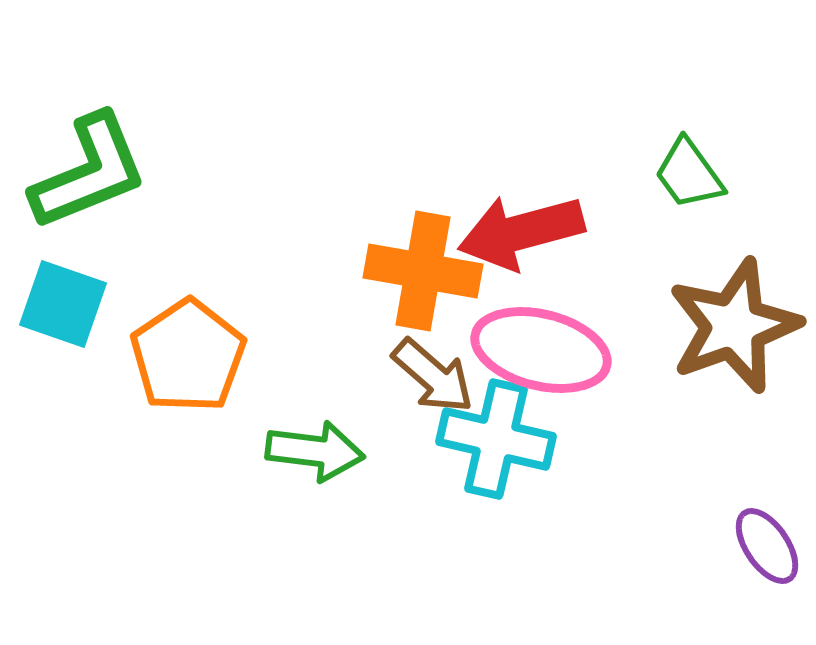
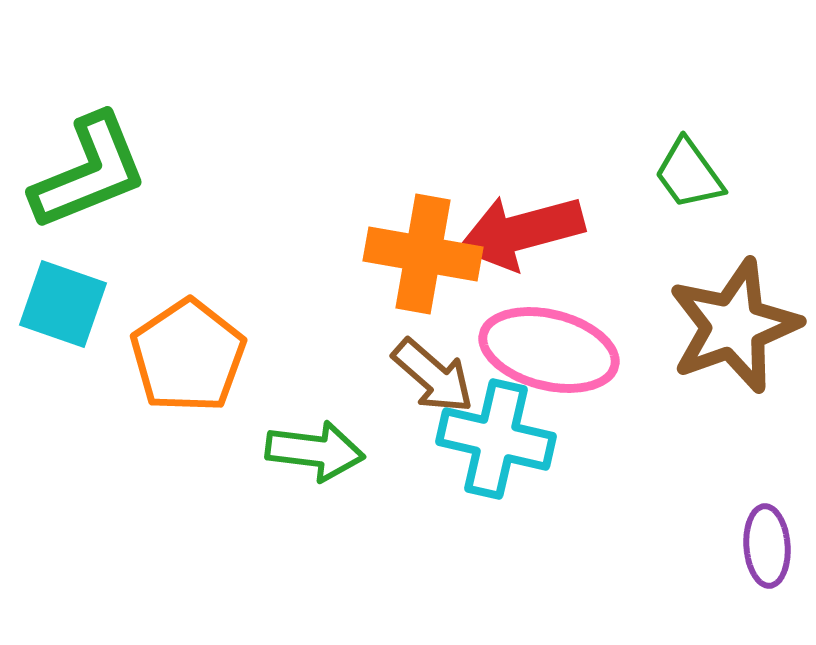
orange cross: moved 17 px up
pink ellipse: moved 8 px right
purple ellipse: rotated 30 degrees clockwise
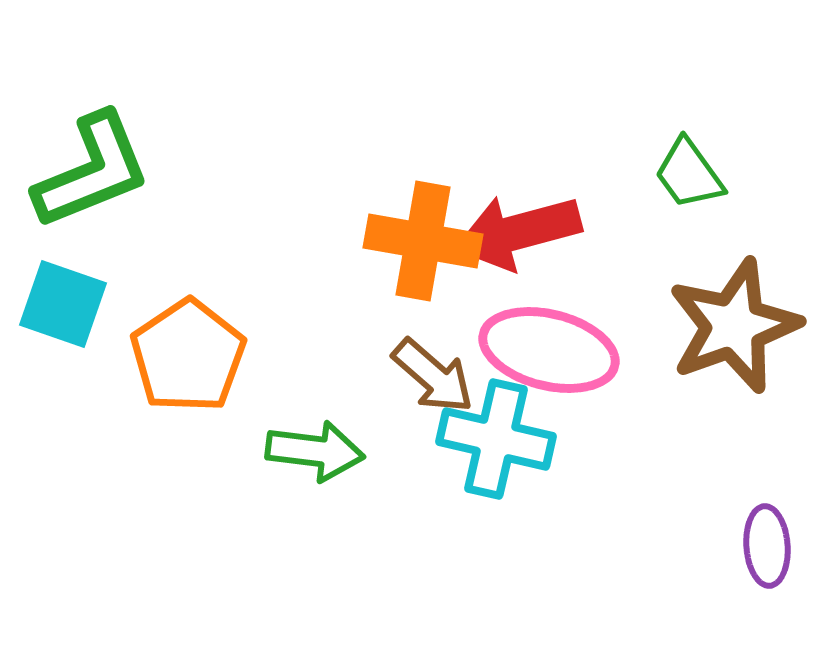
green L-shape: moved 3 px right, 1 px up
red arrow: moved 3 px left
orange cross: moved 13 px up
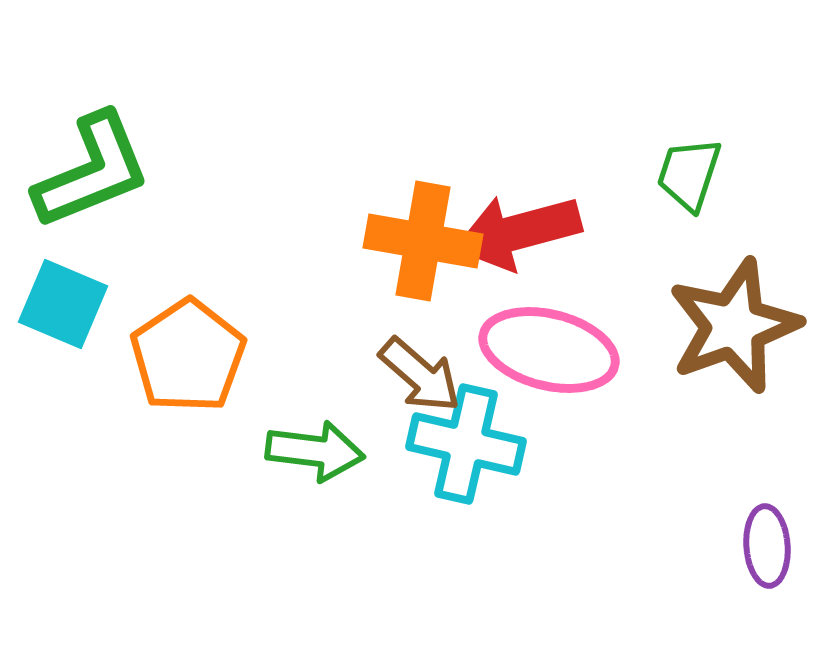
green trapezoid: rotated 54 degrees clockwise
cyan square: rotated 4 degrees clockwise
brown arrow: moved 13 px left, 1 px up
cyan cross: moved 30 px left, 5 px down
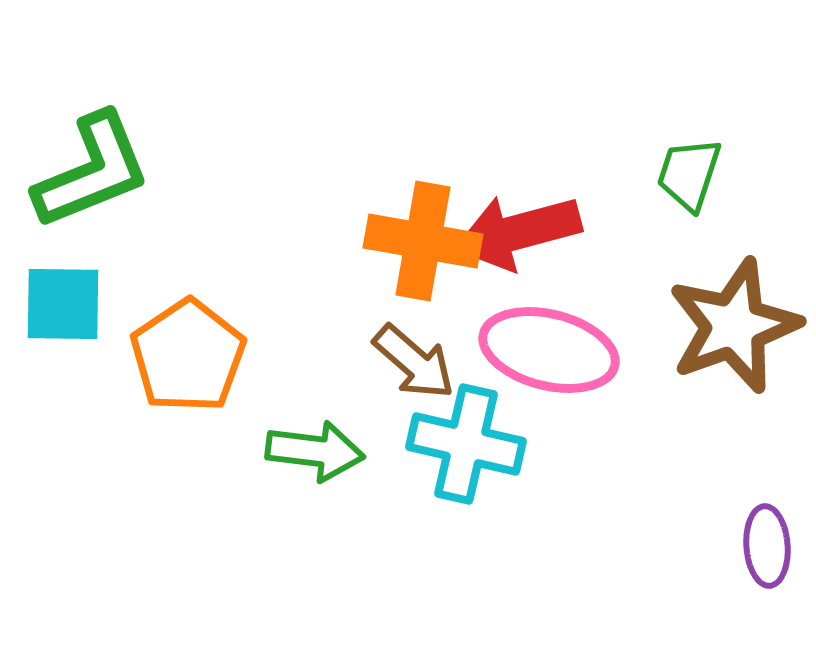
cyan square: rotated 22 degrees counterclockwise
brown arrow: moved 6 px left, 13 px up
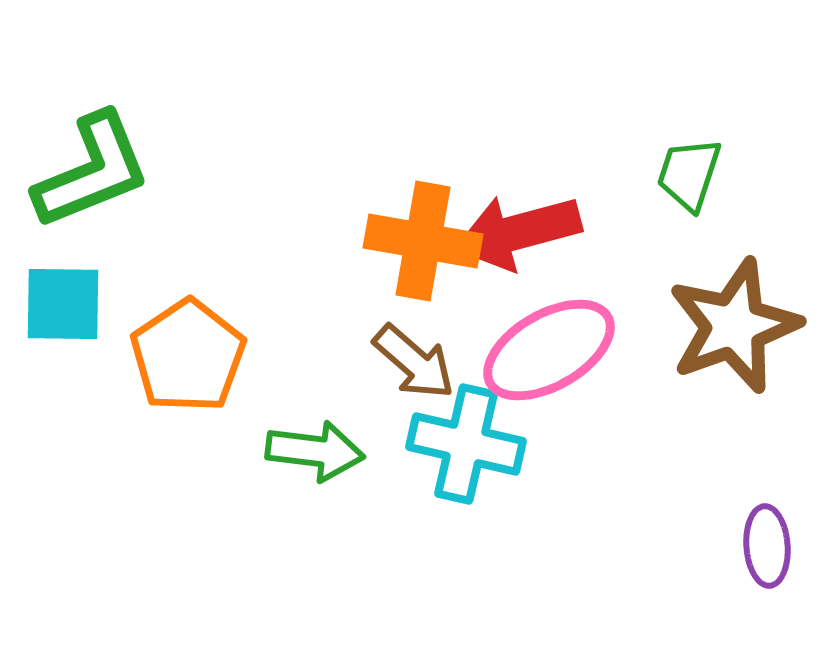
pink ellipse: rotated 44 degrees counterclockwise
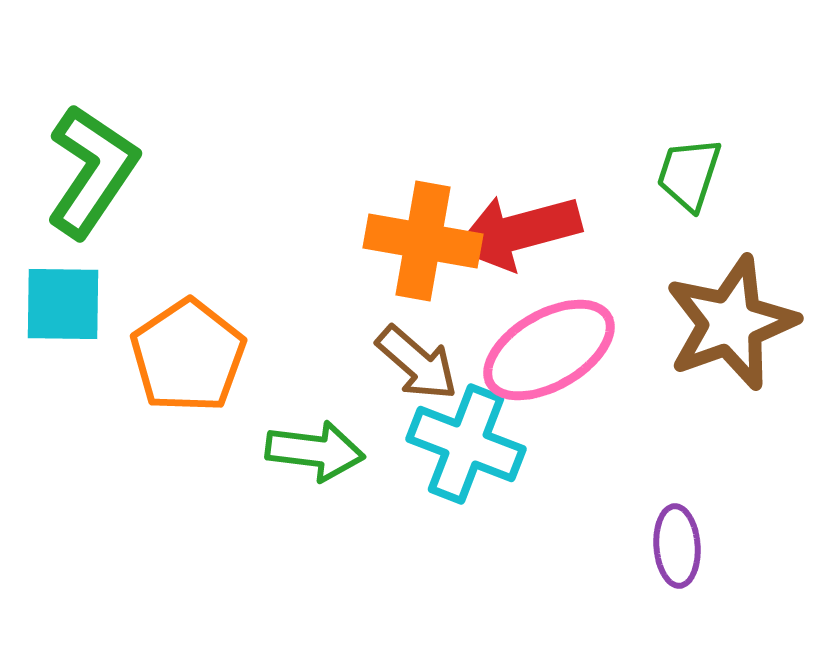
green L-shape: rotated 34 degrees counterclockwise
brown star: moved 3 px left, 3 px up
brown arrow: moved 3 px right, 1 px down
cyan cross: rotated 8 degrees clockwise
purple ellipse: moved 90 px left
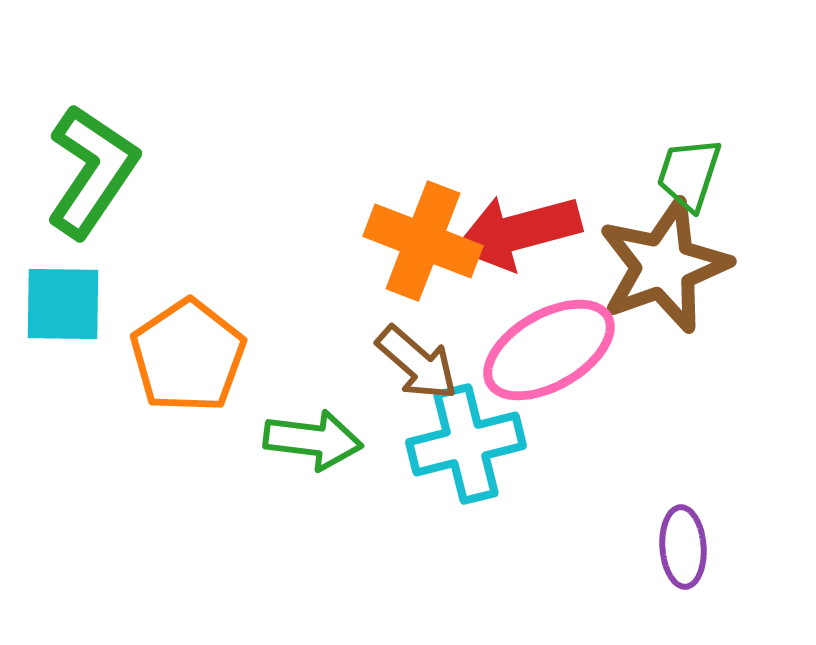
orange cross: rotated 11 degrees clockwise
brown star: moved 67 px left, 57 px up
cyan cross: rotated 35 degrees counterclockwise
green arrow: moved 2 px left, 11 px up
purple ellipse: moved 6 px right, 1 px down
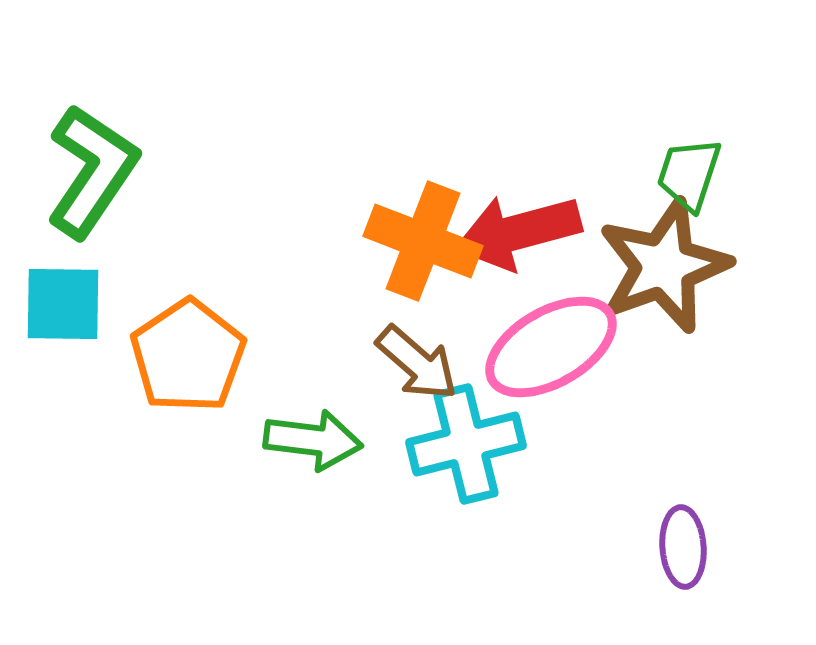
pink ellipse: moved 2 px right, 3 px up
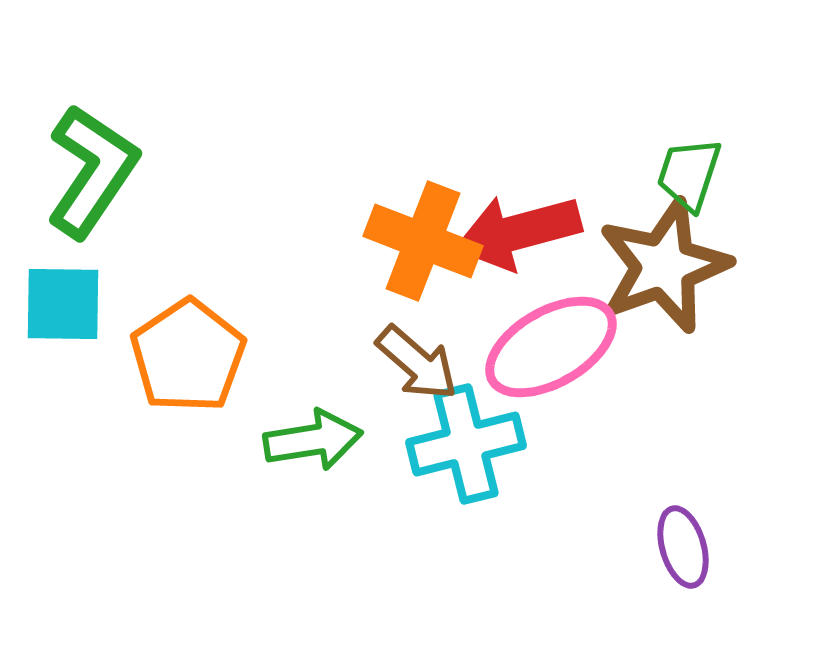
green arrow: rotated 16 degrees counterclockwise
purple ellipse: rotated 12 degrees counterclockwise
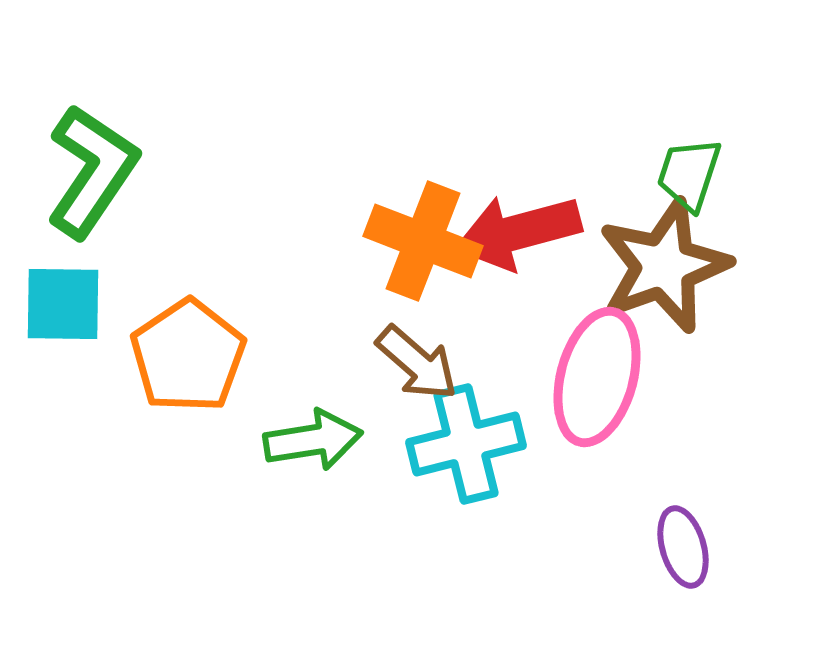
pink ellipse: moved 46 px right, 30 px down; rotated 45 degrees counterclockwise
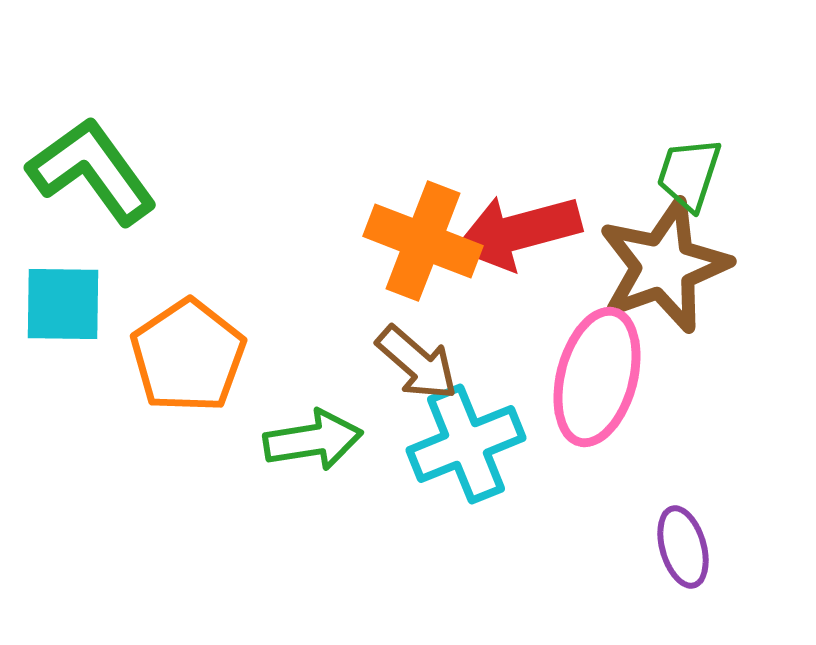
green L-shape: rotated 70 degrees counterclockwise
cyan cross: rotated 8 degrees counterclockwise
